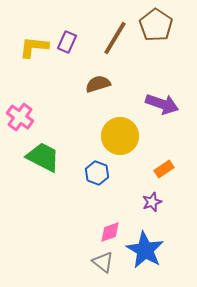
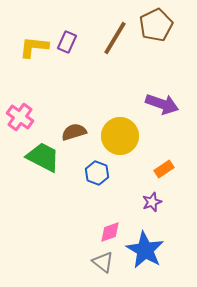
brown pentagon: rotated 12 degrees clockwise
brown semicircle: moved 24 px left, 48 px down
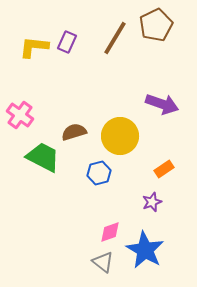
pink cross: moved 2 px up
blue hexagon: moved 2 px right; rotated 25 degrees clockwise
